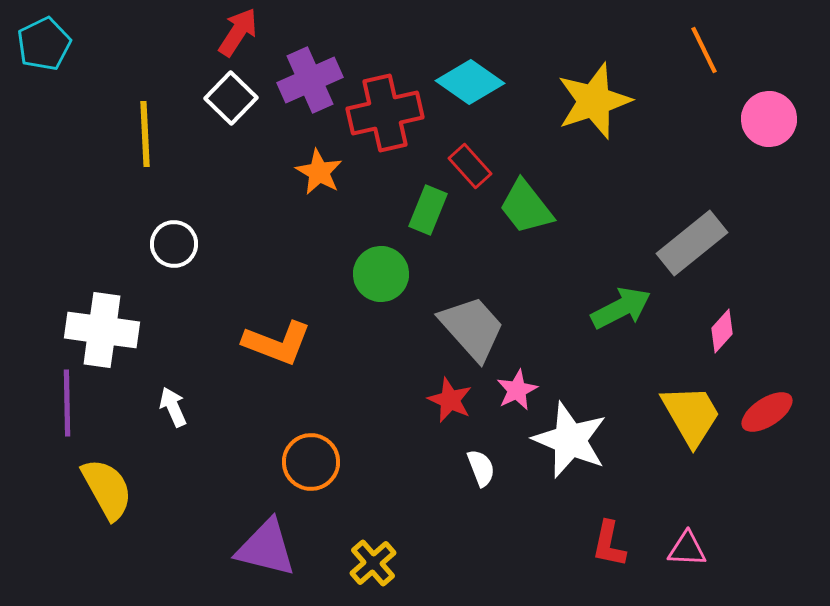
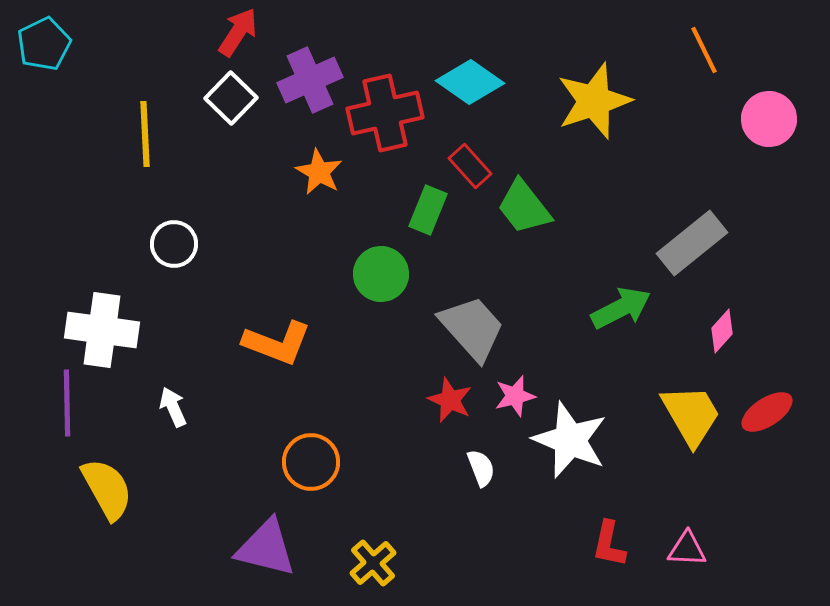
green trapezoid: moved 2 px left
pink star: moved 2 px left, 6 px down; rotated 12 degrees clockwise
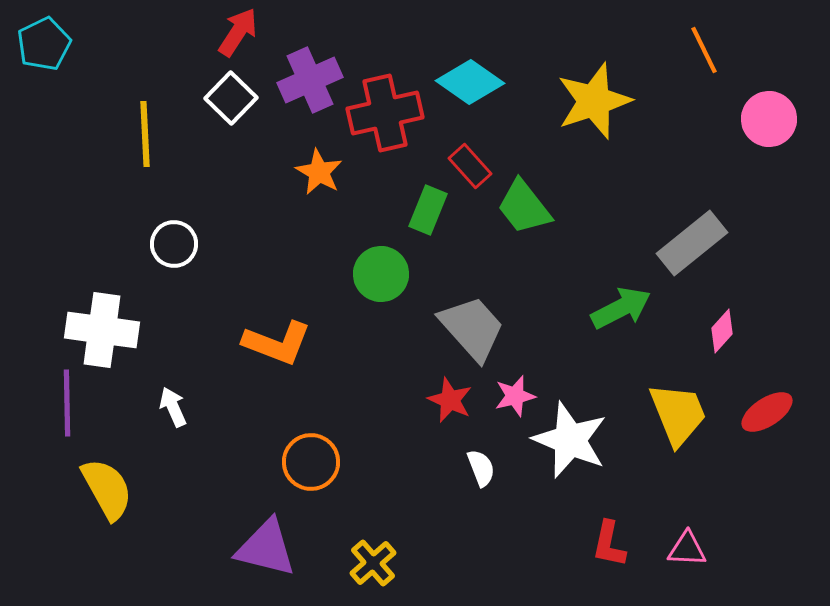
yellow trapezoid: moved 13 px left, 1 px up; rotated 8 degrees clockwise
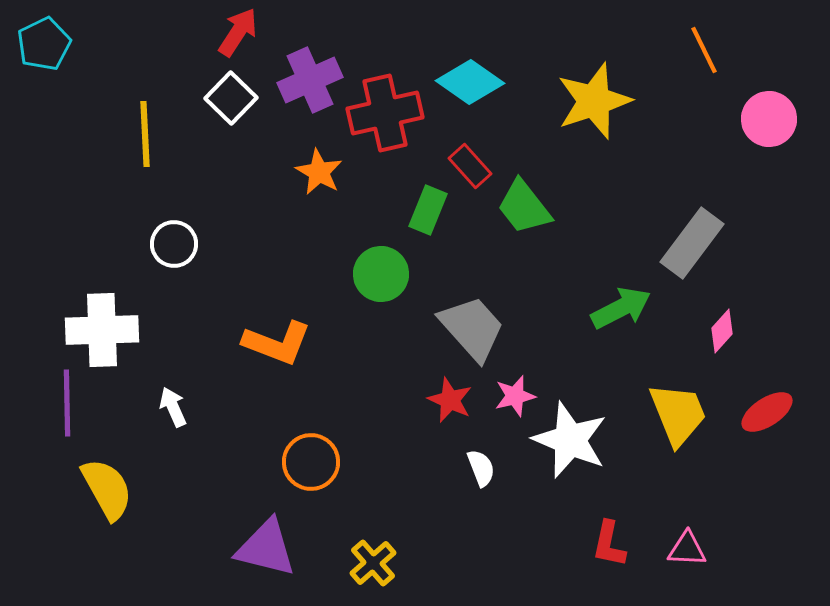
gray rectangle: rotated 14 degrees counterclockwise
white cross: rotated 10 degrees counterclockwise
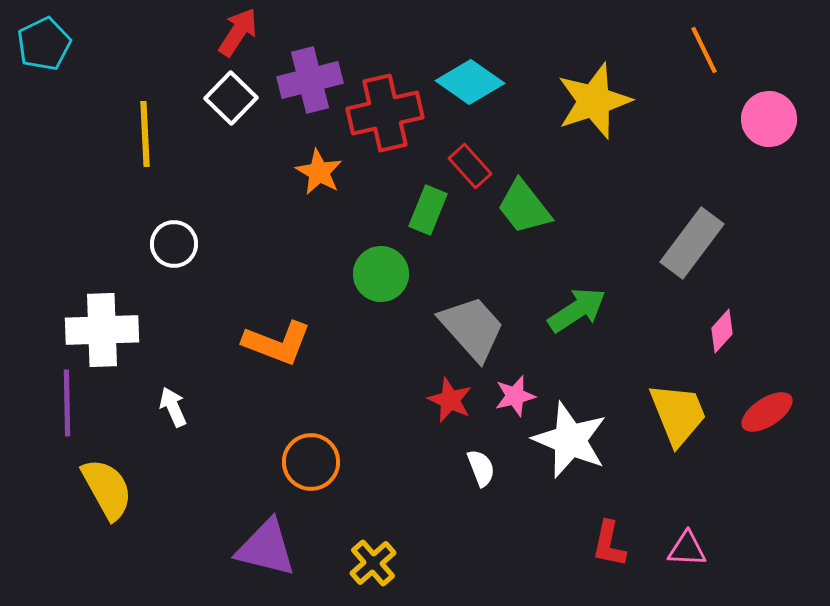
purple cross: rotated 10 degrees clockwise
green arrow: moved 44 px left, 2 px down; rotated 6 degrees counterclockwise
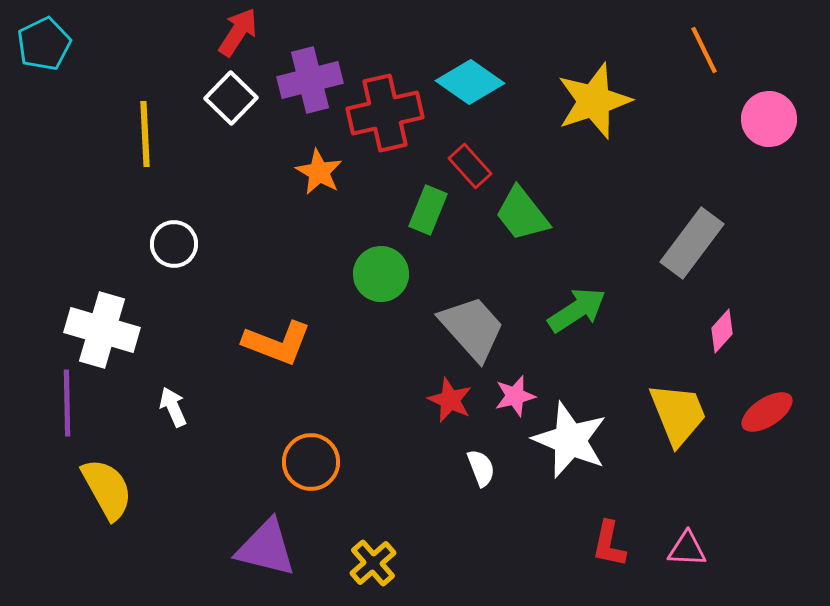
green trapezoid: moved 2 px left, 7 px down
white cross: rotated 18 degrees clockwise
